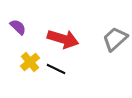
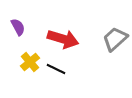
purple semicircle: rotated 18 degrees clockwise
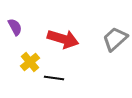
purple semicircle: moved 3 px left
black line: moved 2 px left, 9 px down; rotated 18 degrees counterclockwise
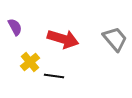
gray trapezoid: rotated 92 degrees clockwise
black line: moved 2 px up
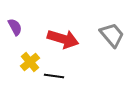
gray trapezoid: moved 3 px left, 4 px up
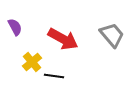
red arrow: rotated 12 degrees clockwise
yellow cross: moved 2 px right
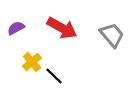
purple semicircle: moved 1 px right, 1 px down; rotated 90 degrees counterclockwise
red arrow: moved 1 px left, 11 px up
black line: rotated 36 degrees clockwise
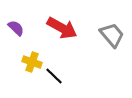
purple semicircle: rotated 72 degrees clockwise
yellow cross: rotated 30 degrees counterclockwise
